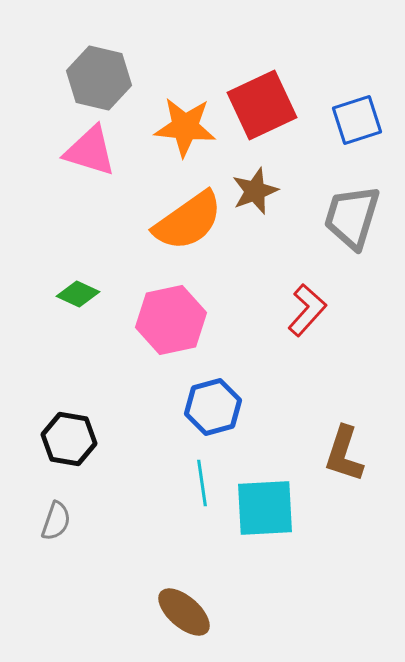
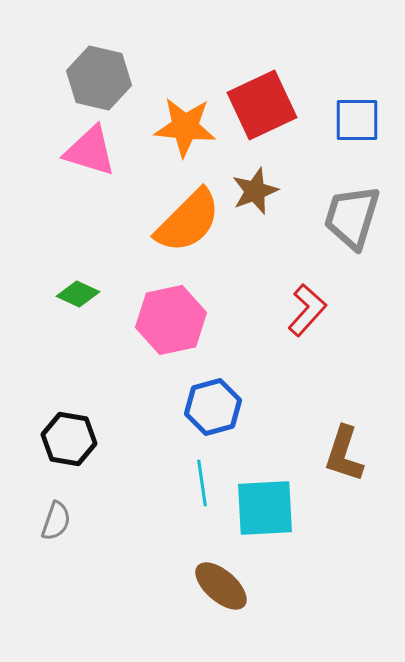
blue square: rotated 18 degrees clockwise
orange semicircle: rotated 10 degrees counterclockwise
brown ellipse: moved 37 px right, 26 px up
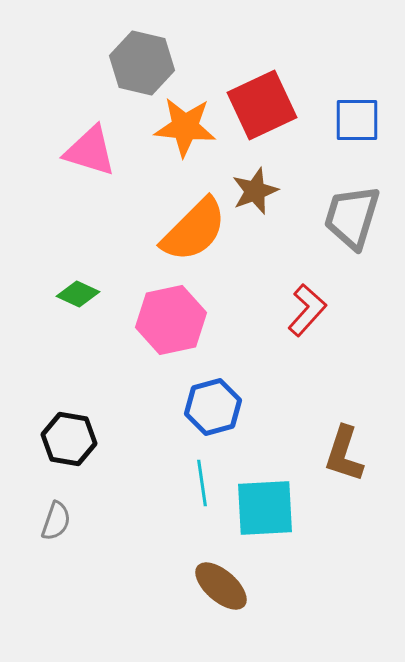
gray hexagon: moved 43 px right, 15 px up
orange semicircle: moved 6 px right, 9 px down
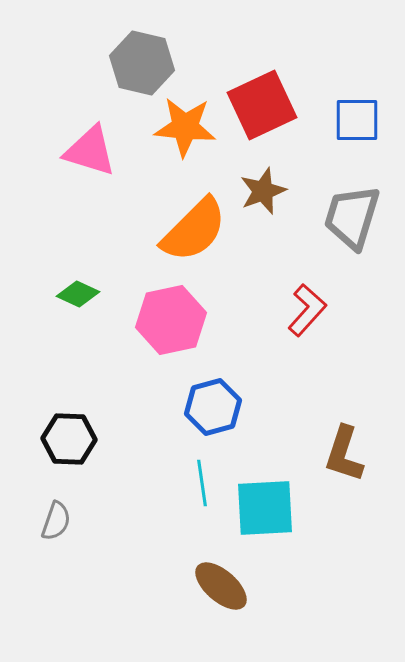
brown star: moved 8 px right
black hexagon: rotated 8 degrees counterclockwise
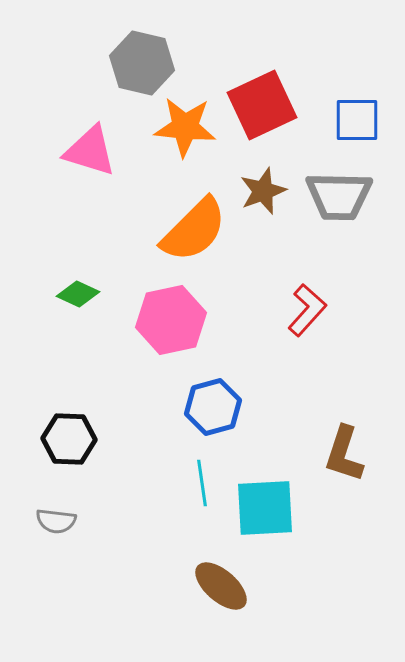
gray trapezoid: moved 13 px left, 21 px up; rotated 106 degrees counterclockwise
gray semicircle: rotated 78 degrees clockwise
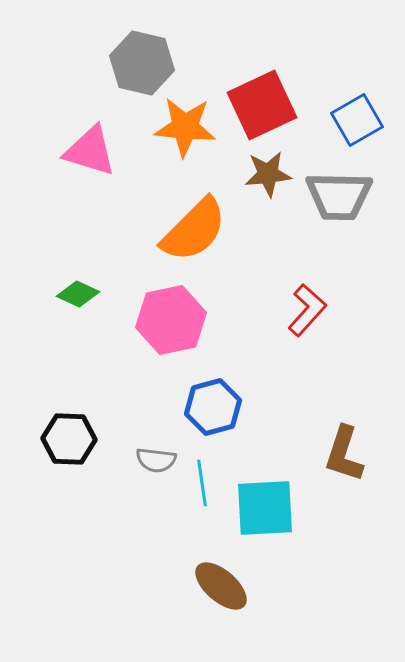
blue square: rotated 30 degrees counterclockwise
brown star: moved 5 px right, 17 px up; rotated 15 degrees clockwise
gray semicircle: moved 100 px right, 61 px up
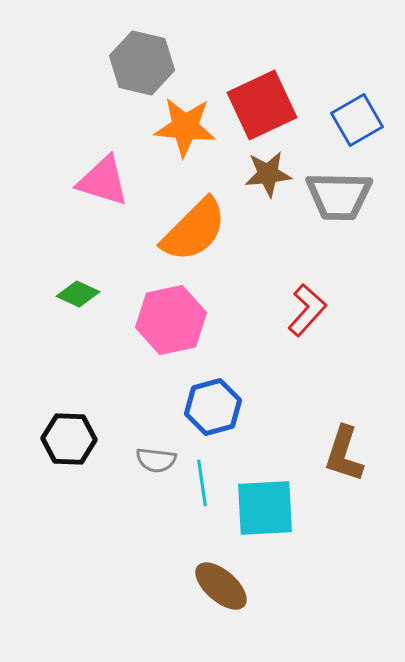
pink triangle: moved 13 px right, 30 px down
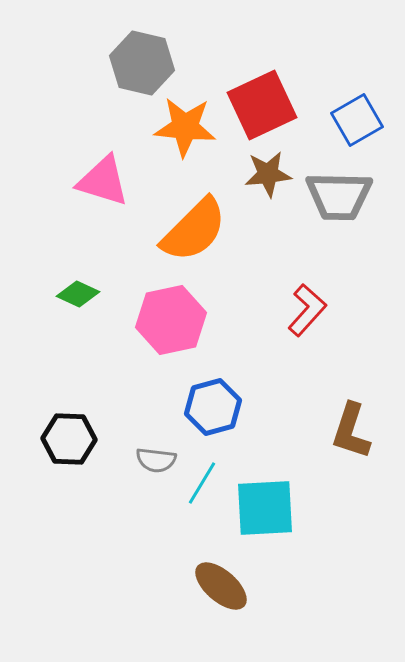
brown L-shape: moved 7 px right, 23 px up
cyan line: rotated 39 degrees clockwise
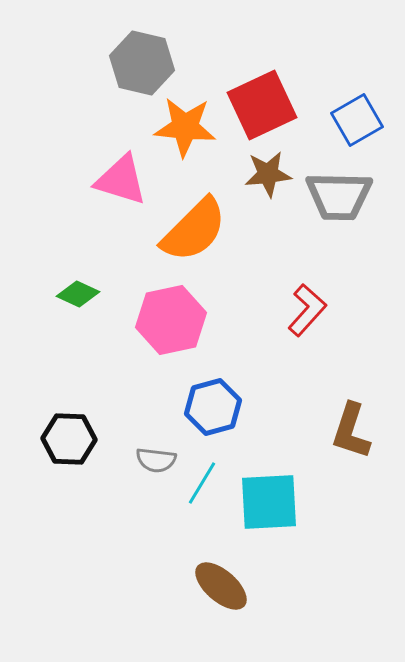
pink triangle: moved 18 px right, 1 px up
cyan square: moved 4 px right, 6 px up
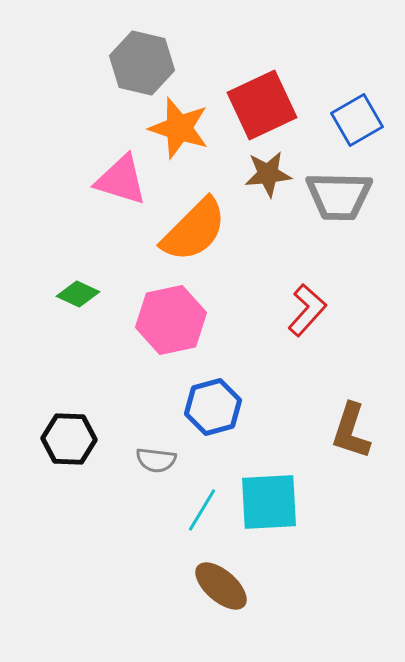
orange star: moved 6 px left, 1 px down; rotated 12 degrees clockwise
cyan line: moved 27 px down
